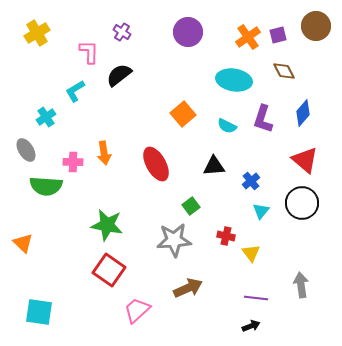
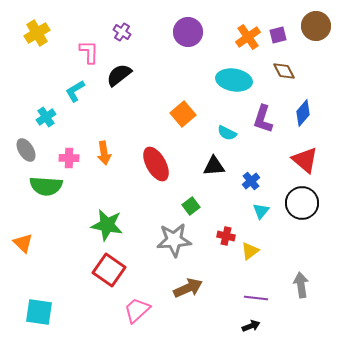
cyan semicircle: moved 7 px down
pink cross: moved 4 px left, 4 px up
yellow triangle: moved 1 px left, 2 px up; rotated 30 degrees clockwise
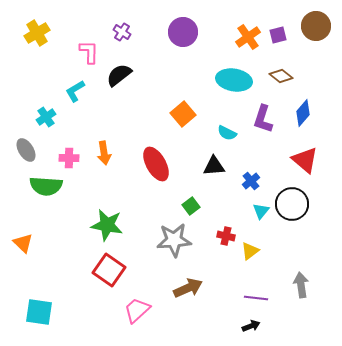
purple circle: moved 5 px left
brown diamond: moved 3 px left, 5 px down; rotated 25 degrees counterclockwise
black circle: moved 10 px left, 1 px down
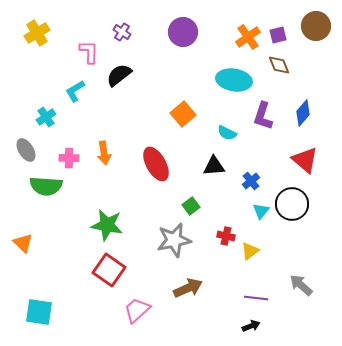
brown diamond: moved 2 px left, 11 px up; rotated 30 degrees clockwise
purple L-shape: moved 3 px up
gray star: rotated 8 degrees counterclockwise
gray arrow: rotated 40 degrees counterclockwise
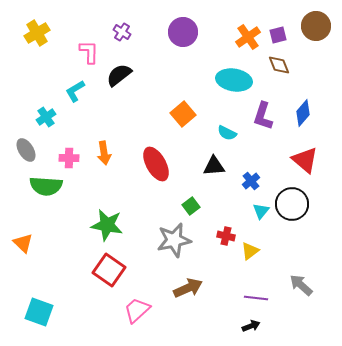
cyan square: rotated 12 degrees clockwise
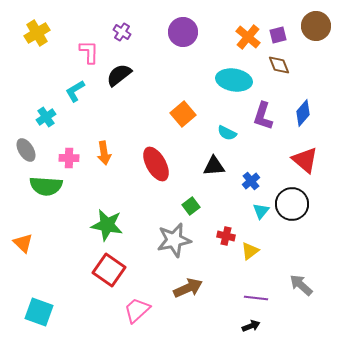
orange cross: rotated 15 degrees counterclockwise
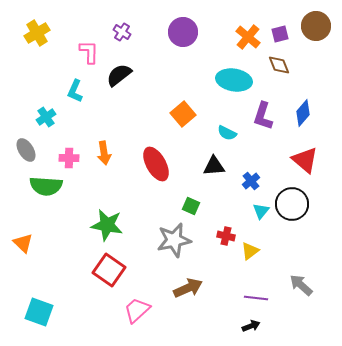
purple square: moved 2 px right, 1 px up
cyan L-shape: rotated 35 degrees counterclockwise
green square: rotated 30 degrees counterclockwise
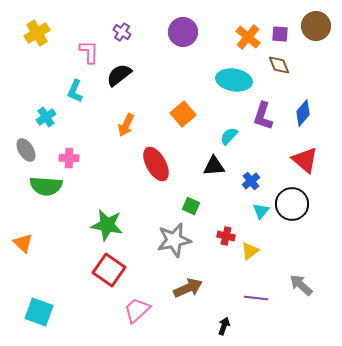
purple square: rotated 18 degrees clockwise
cyan semicircle: moved 2 px right, 3 px down; rotated 108 degrees clockwise
orange arrow: moved 22 px right, 28 px up; rotated 35 degrees clockwise
black arrow: moved 27 px left; rotated 48 degrees counterclockwise
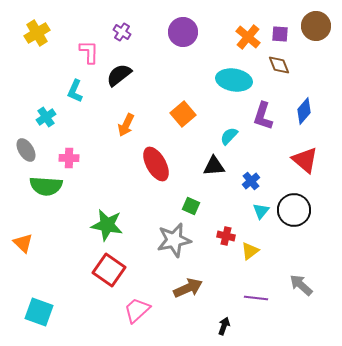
blue diamond: moved 1 px right, 2 px up
black circle: moved 2 px right, 6 px down
